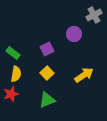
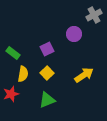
yellow semicircle: moved 7 px right
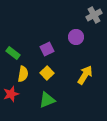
purple circle: moved 2 px right, 3 px down
yellow arrow: moved 1 px right; rotated 24 degrees counterclockwise
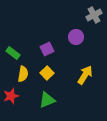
red star: moved 2 px down
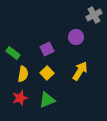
yellow arrow: moved 5 px left, 4 px up
red star: moved 9 px right, 2 px down
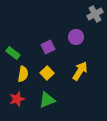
gray cross: moved 1 px right, 1 px up
purple square: moved 1 px right, 2 px up
red star: moved 3 px left, 1 px down
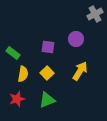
purple circle: moved 2 px down
purple square: rotated 32 degrees clockwise
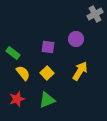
yellow semicircle: moved 1 px up; rotated 49 degrees counterclockwise
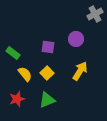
yellow semicircle: moved 2 px right, 1 px down
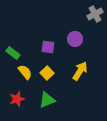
purple circle: moved 1 px left
yellow semicircle: moved 2 px up
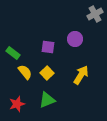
yellow arrow: moved 1 px right, 4 px down
red star: moved 5 px down
